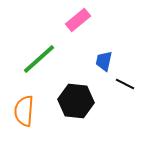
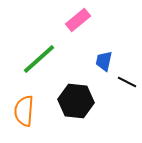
black line: moved 2 px right, 2 px up
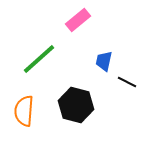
black hexagon: moved 4 px down; rotated 8 degrees clockwise
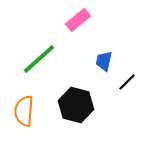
black line: rotated 72 degrees counterclockwise
